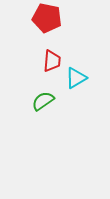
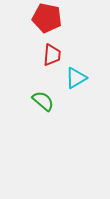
red trapezoid: moved 6 px up
green semicircle: rotated 75 degrees clockwise
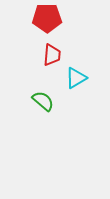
red pentagon: rotated 12 degrees counterclockwise
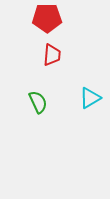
cyan triangle: moved 14 px right, 20 px down
green semicircle: moved 5 px left, 1 px down; rotated 25 degrees clockwise
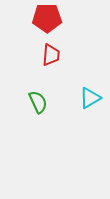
red trapezoid: moved 1 px left
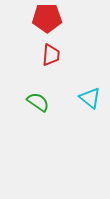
cyan triangle: rotated 50 degrees counterclockwise
green semicircle: rotated 30 degrees counterclockwise
